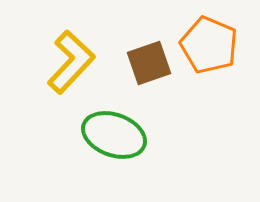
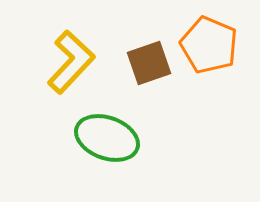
green ellipse: moved 7 px left, 3 px down
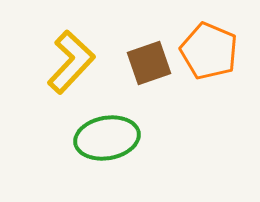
orange pentagon: moved 6 px down
green ellipse: rotated 30 degrees counterclockwise
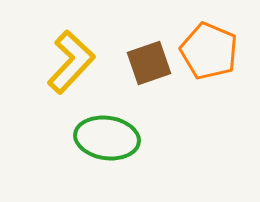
green ellipse: rotated 18 degrees clockwise
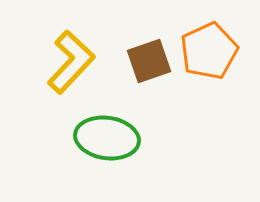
orange pentagon: rotated 24 degrees clockwise
brown square: moved 2 px up
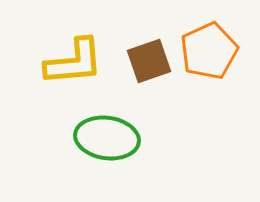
yellow L-shape: moved 3 px right; rotated 42 degrees clockwise
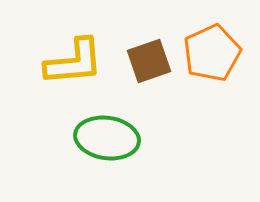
orange pentagon: moved 3 px right, 2 px down
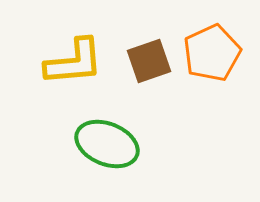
green ellipse: moved 6 px down; rotated 14 degrees clockwise
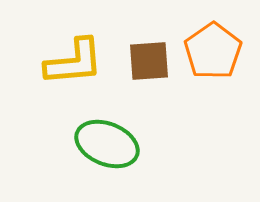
orange pentagon: moved 1 px right, 2 px up; rotated 10 degrees counterclockwise
brown square: rotated 15 degrees clockwise
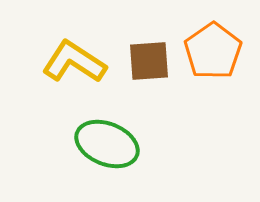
yellow L-shape: rotated 142 degrees counterclockwise
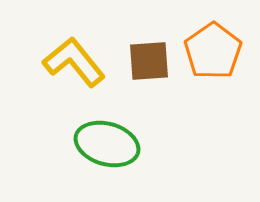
yellow L-shape: rotated 18 degrees clockwise
green ellipse: rotated 6 degrees counterclockwise
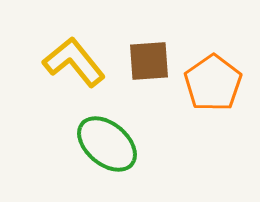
orange pentagon: moved 32 px down
green ellipse: rotated 24 degrees clockwise
